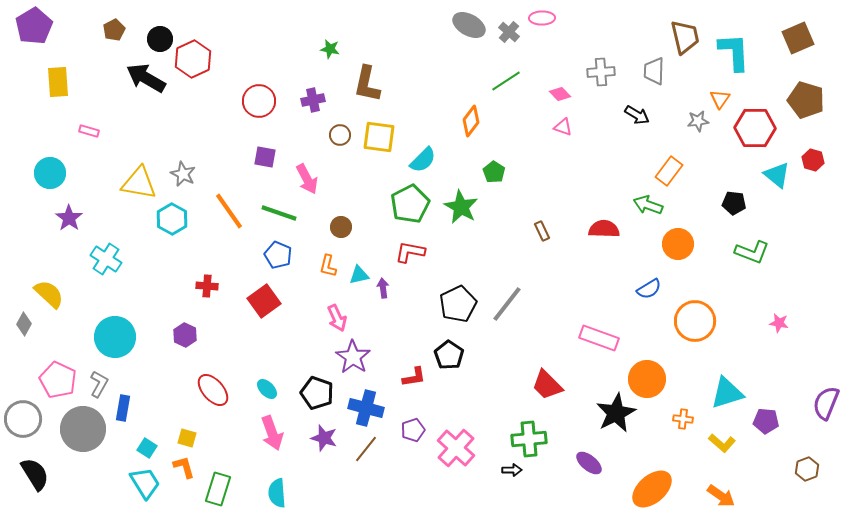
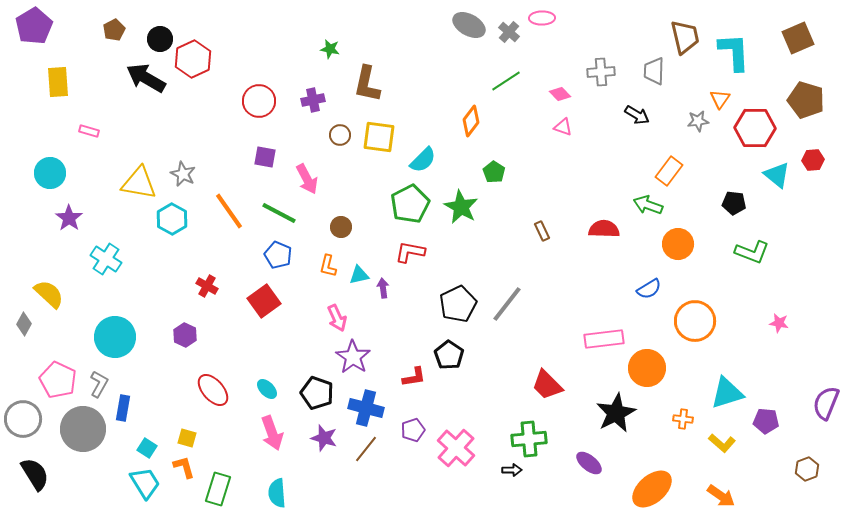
red hexagon at (813, 160): rotated 20 degrees counterclockwise
green line at (279, 213): rotated 9 degrees clockwise
red cross at (207, 286): rotated 25 degrees clockwise
pink rectangle at (599, 338): moved 5 px right, 1 px down; rotated 27 degrees counterclockwise
orange circle at (647, 379): moved 11 px up
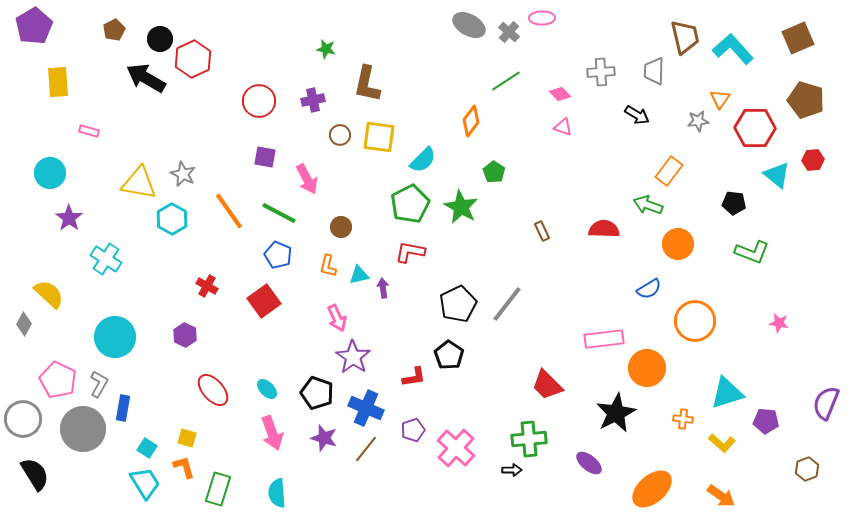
green star at (330, 49): moved 4 px left
cyan L-shape at (734, 52): moved 1 px left, 3 px up; rotated 39 degrees counterclockwise
blue cross at (366, 408): rotated 8 degrees clockwise
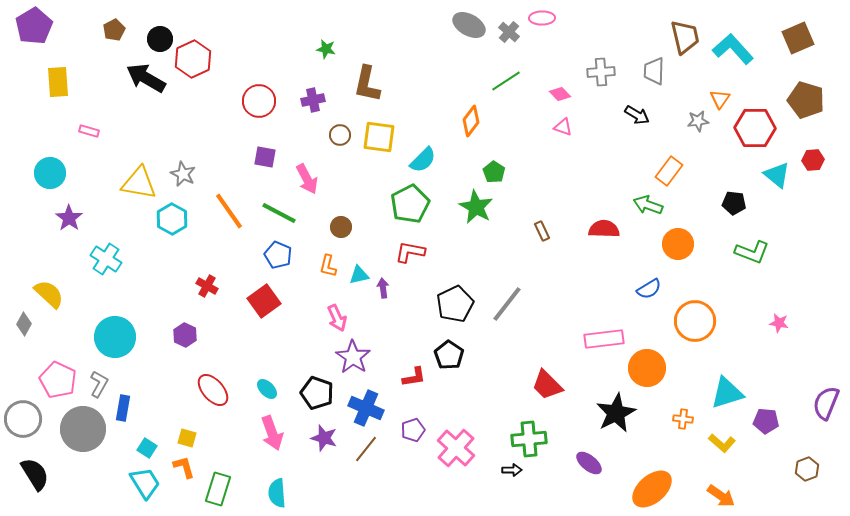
green star at (461, 207): moved 15 px right
black pentagon at (458, 304): moved 3 px left
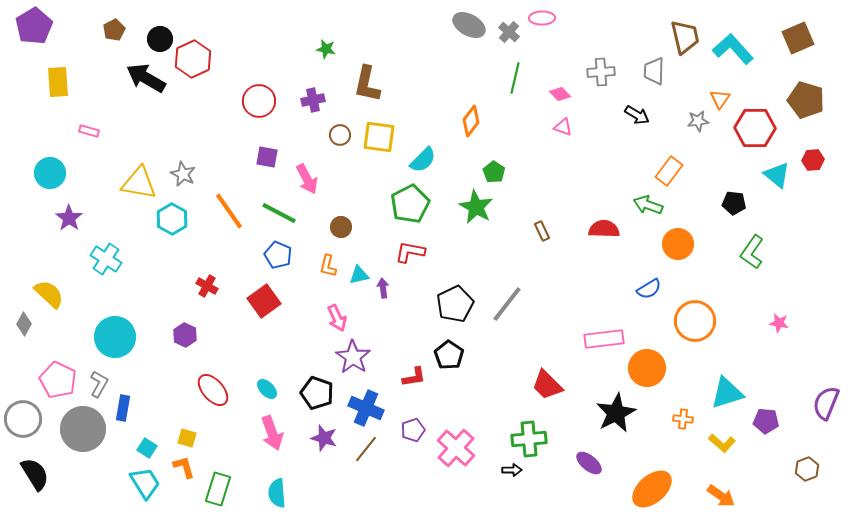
green line at (506, 81): moved 9 px right, 3 px up; rotated 44 degrees counterclockwise
purple square at (265, 157): moved 2 px right
green L-shape at (752, 252): rotated 104 degrees clockwise
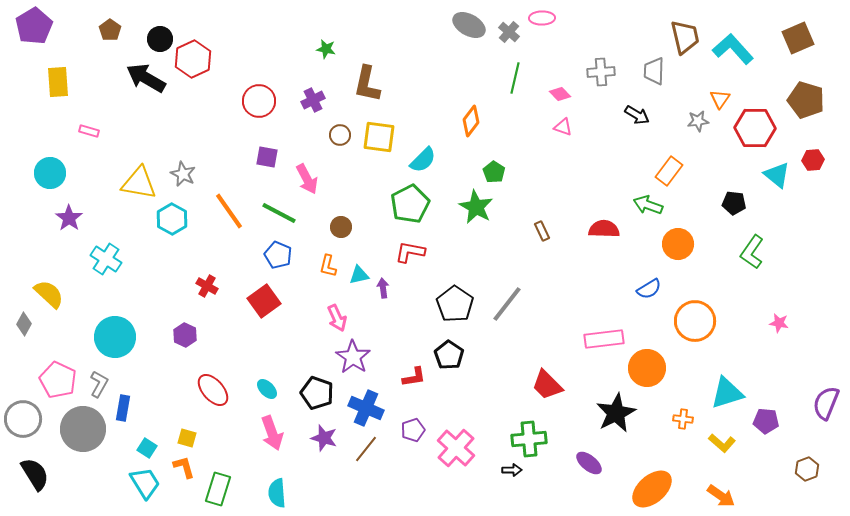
brown pentagon at (114, 30): moved 4 px left; rotated 10 degrees counterclockwise
purple cross at (313, 100): rotated 15 degrees counterclockwise
black pentagon at (455, 304): rotated 12 degrees counterclockwise
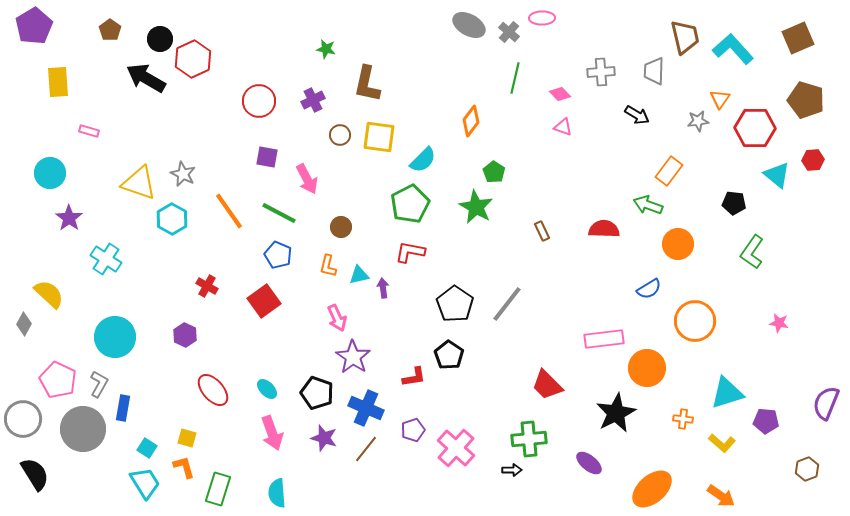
yellow triangle at (139, 183): rotated 9 degrees clockwise
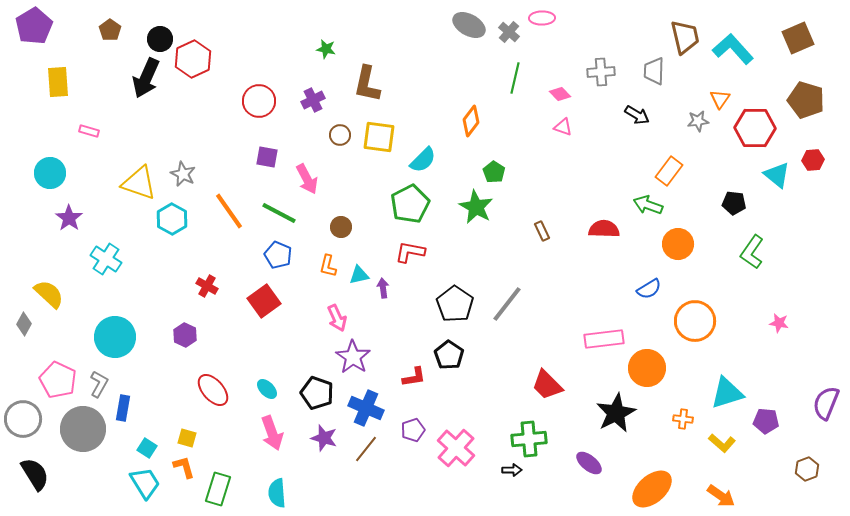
black arrow at (146, 78): rotated 96 degrees counterclockwise
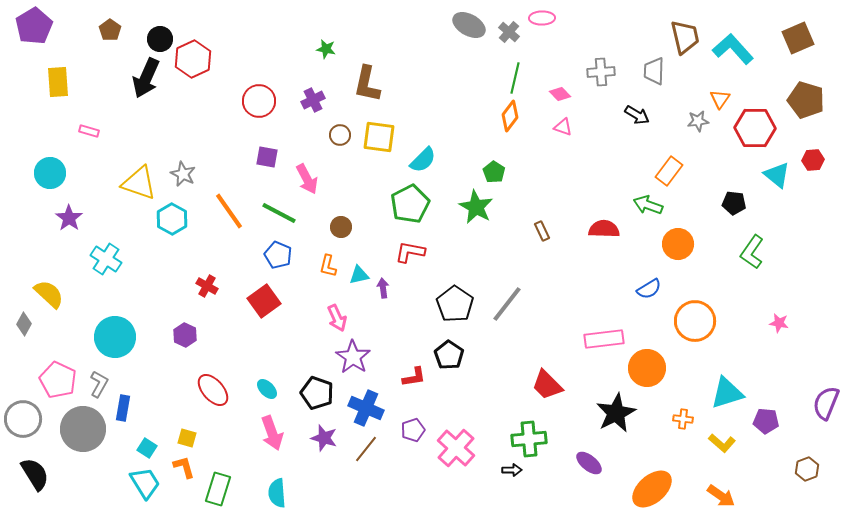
orange diamond at (471, 121): moved 39 px right, 5 px up
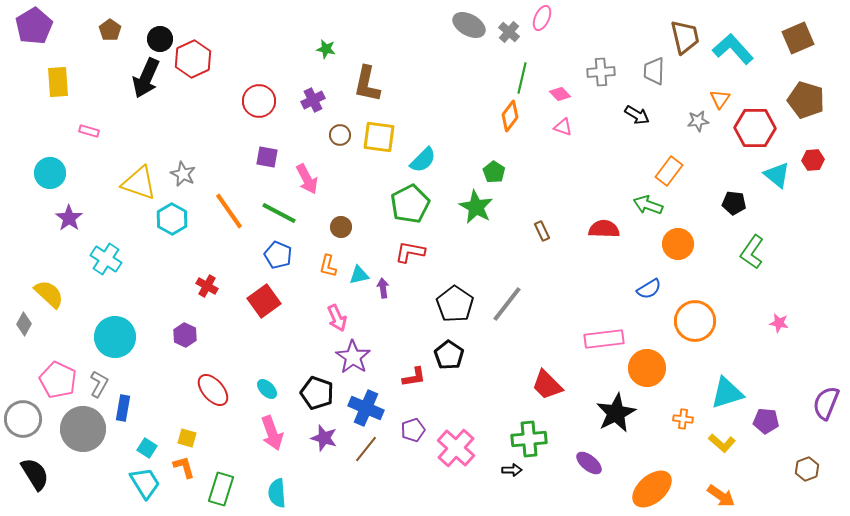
pink ellipse at (542, 18): rotated 65 degrees counterclockwise
green line at (515, 78): moved 7 px right
green rectangle at (218, 489): moved 3 px right
